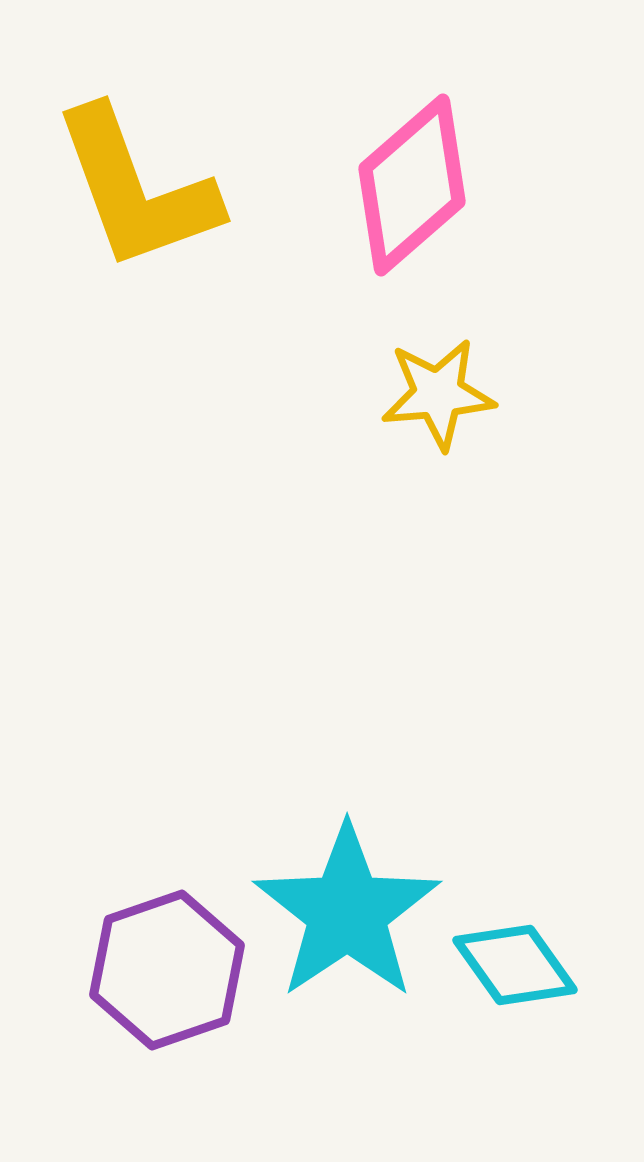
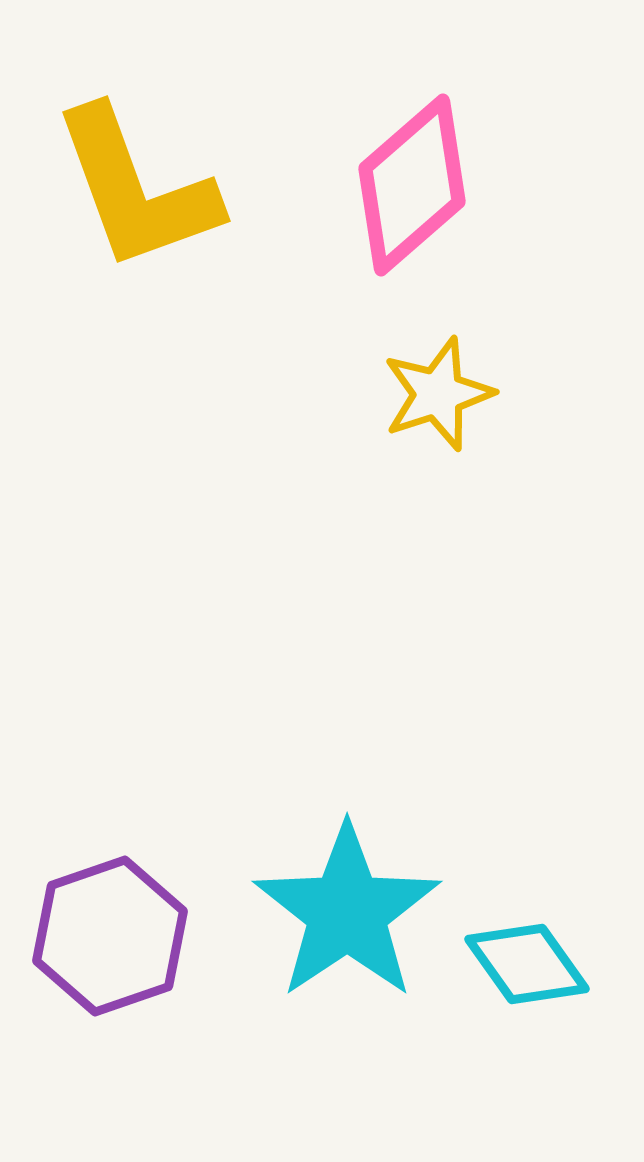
yellow star: rotated 13 degrees counterclockwise
cyan diamond: moved 12 px right, 1 px up
purple hexagon: moved 57 px left, 34 px up
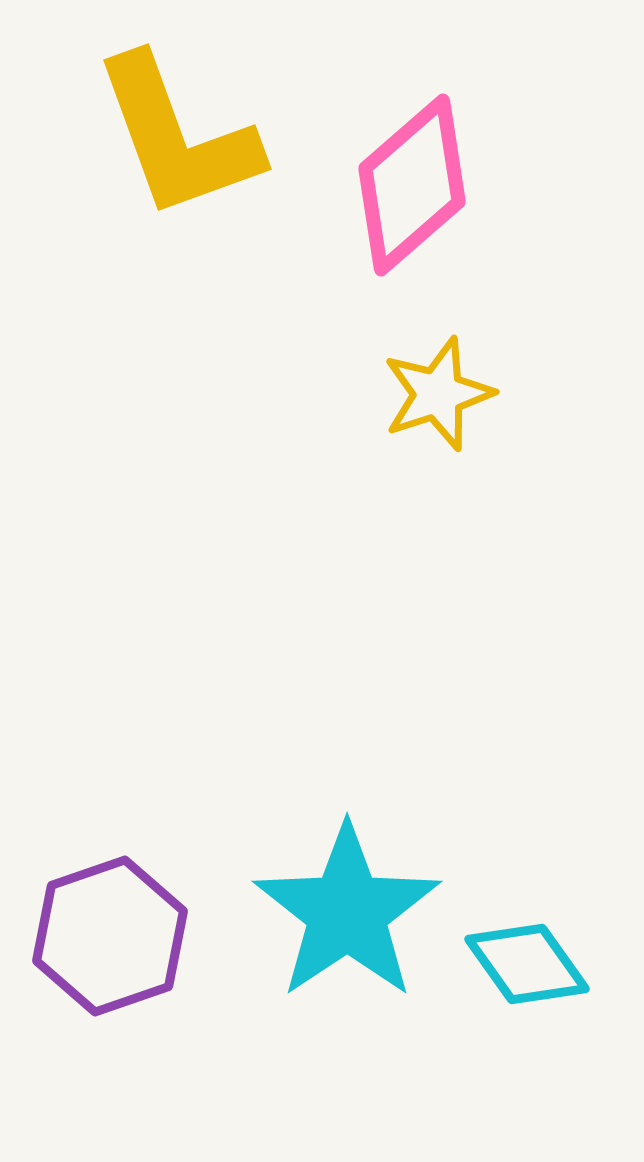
yellow L-shape: moved 41 px right, 52 px up
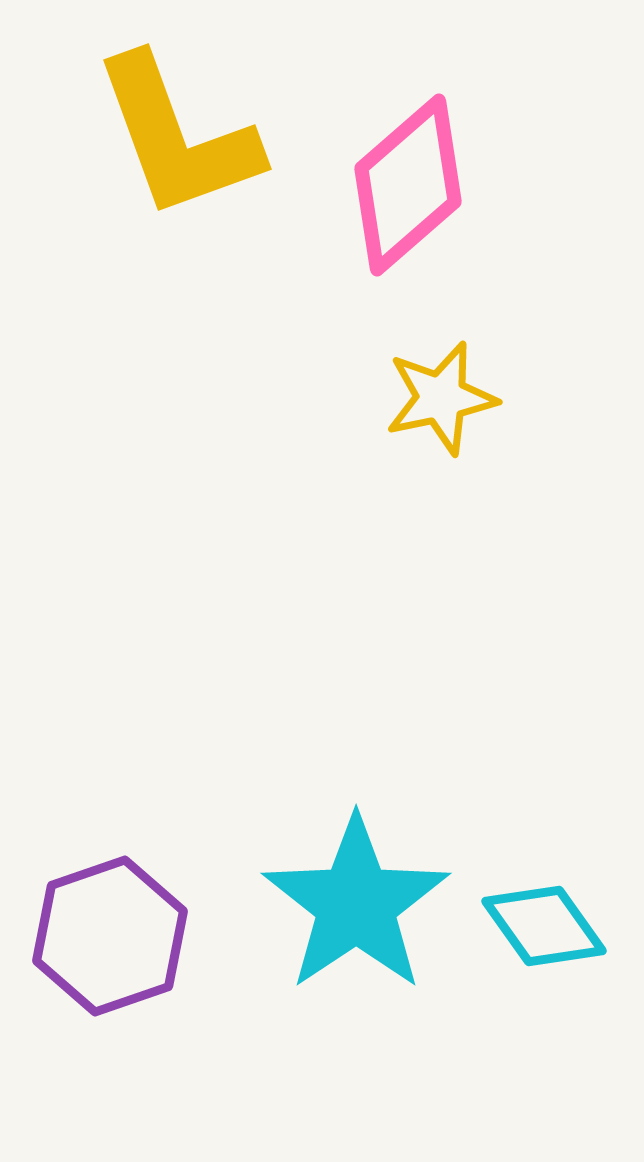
pink diamond: moved 4 px left
yellow star: moved 3 px right, 4 px down; rotated 6 degrees clockwise
cyan star: moved 9 px right, 8 px up
cyan diamond: moved 17 px right, 38 px up
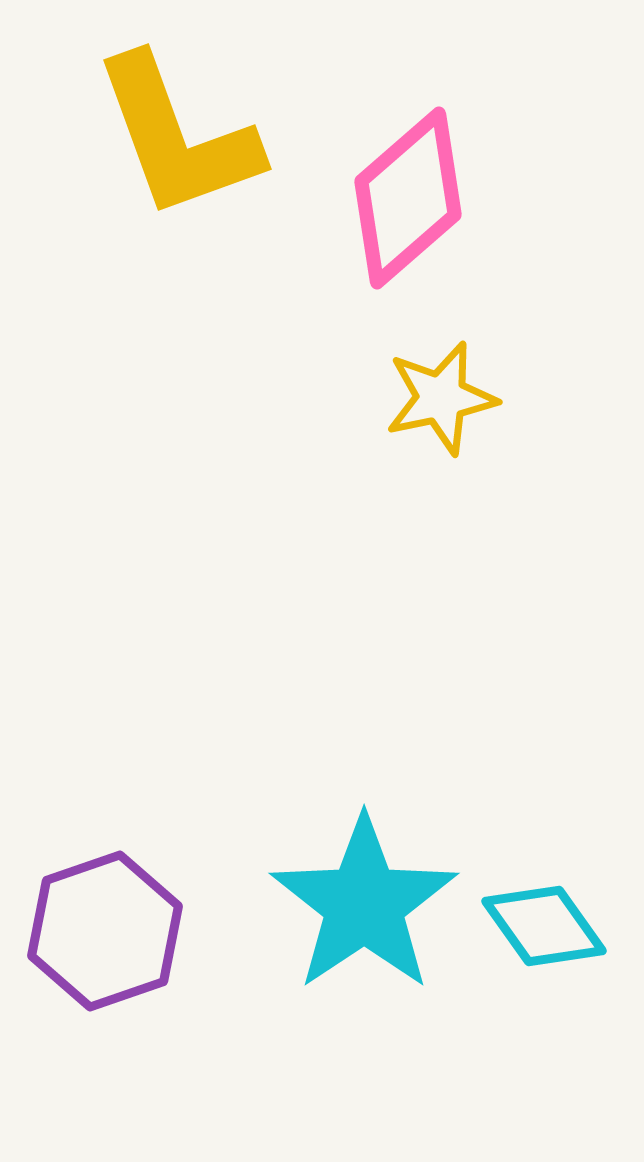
pink diamond: moved 13 px down
cyan star: moved 8 px right
purple hexagon: moved 5 px left, 5 px up
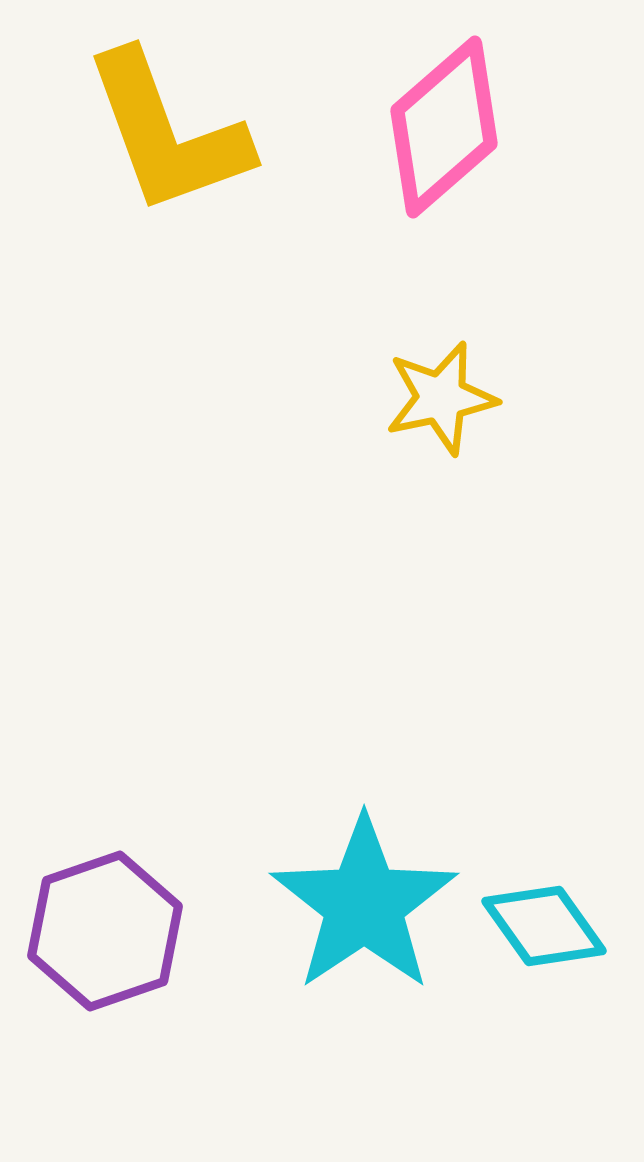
yellow L-shape: moved 10 px left, 4 px up
pink diamond: moved 36 px right, 71 px up
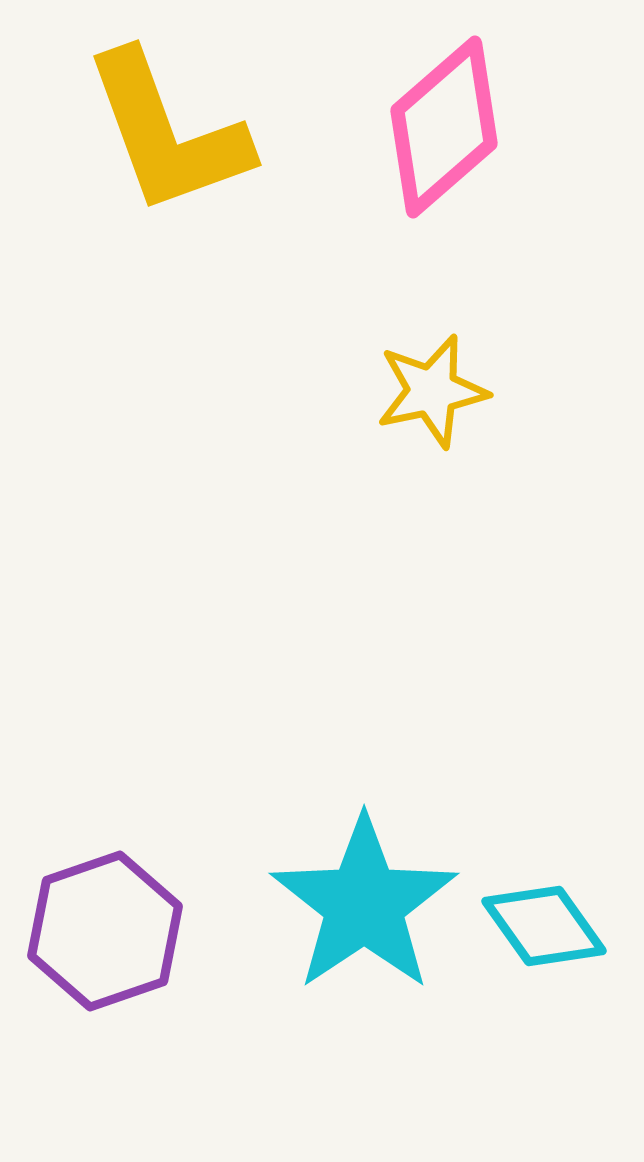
yellow star: moved 9 px left, 7 px up
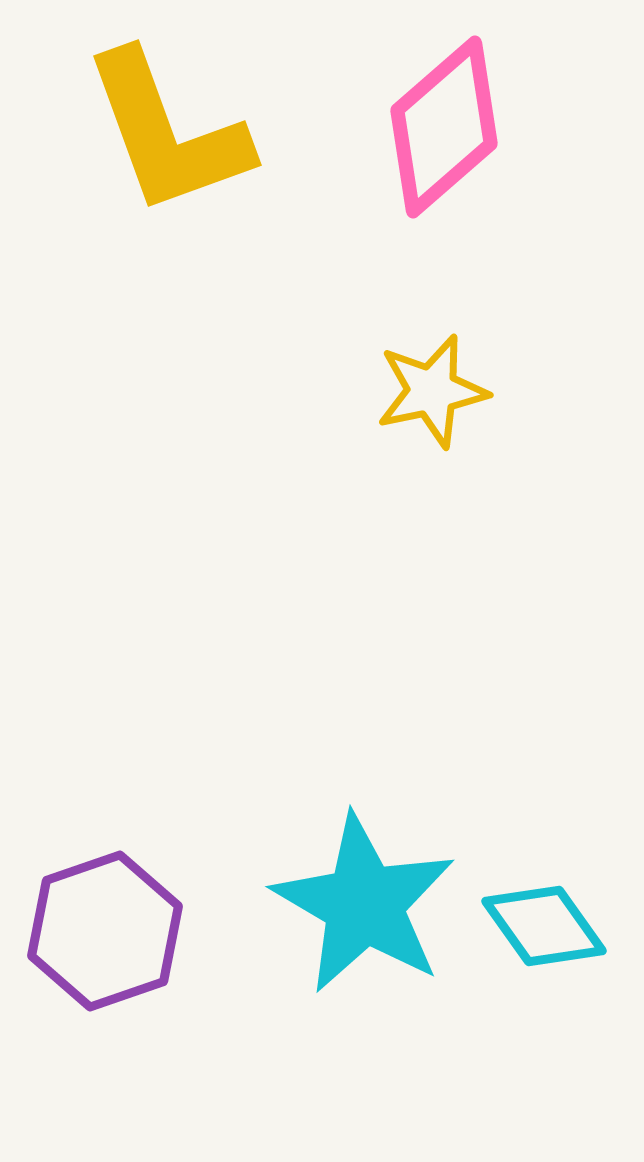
cyan star: rotated 8 degrees counterclockwise
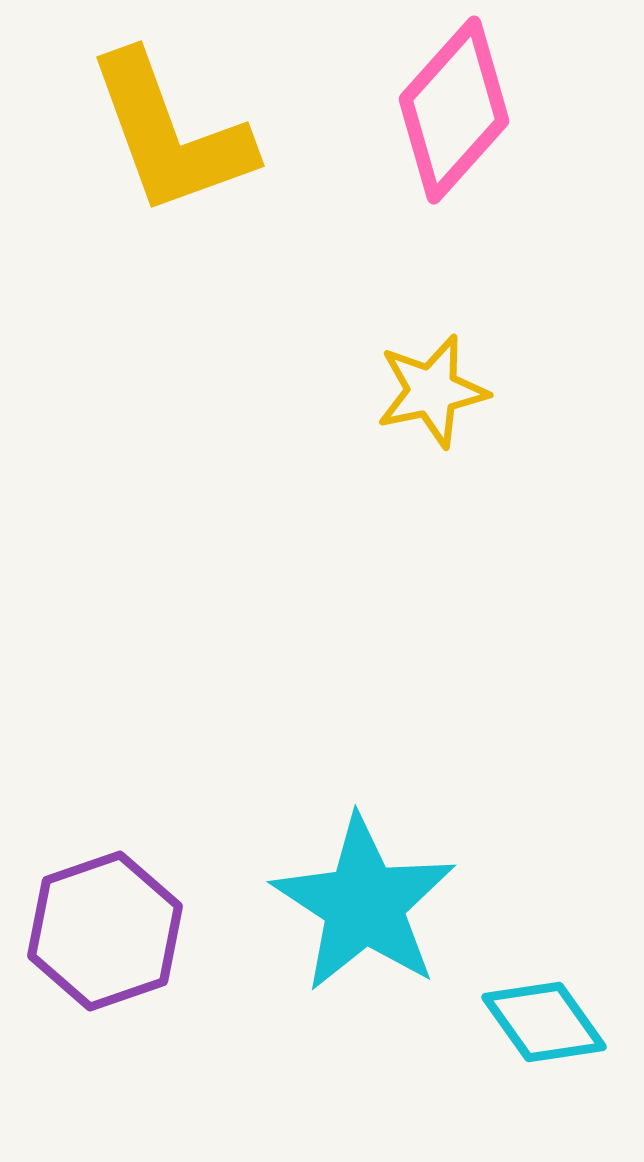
pink diamond: moved 10 px right, 17 px up; rotated 7 degrees counterclockwise
yellow L-shape: moved 3 px right, 1 px down
cyan star: rotated 3 degrees clockwise
cyan diamond: moved 96 px down
